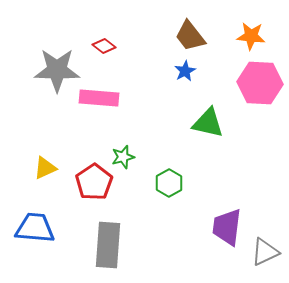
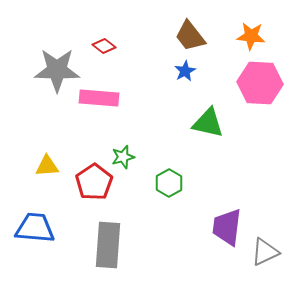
yellow triangle: moved 2 px right, 2 px up; rotated 20 degrees clockwise
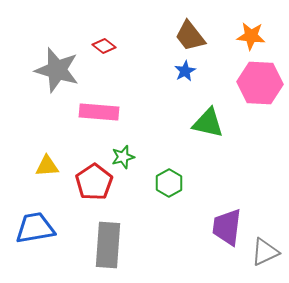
gray star: rotated 15 degrees clockwise
pink rectangle: moved 14 px down
blue trapezoid: rotated 15 degrees counterclockwise
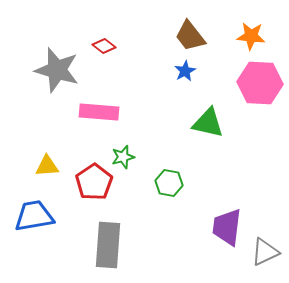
green hexagon: rotated 20 degrees counterclockwise
blue trapezoid: moved 1 px left, 12 px up
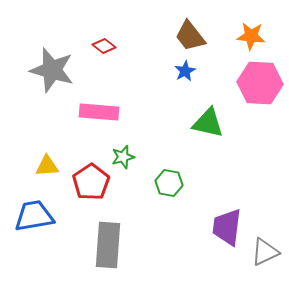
gray star: moved 5 px left
red pentagon: moved 3 px left
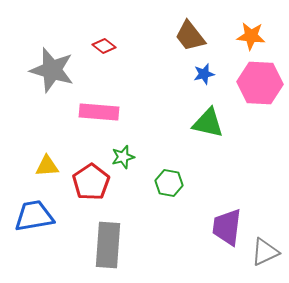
blue star: moved 19 px right, 3 px down; rotated 15 degrees clockwise
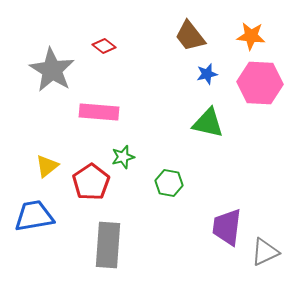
gray star: rotated 15 degrees clockwise
blue star: moved 3 px right
yellow triangle: rotated 35 degrees counterclockwise
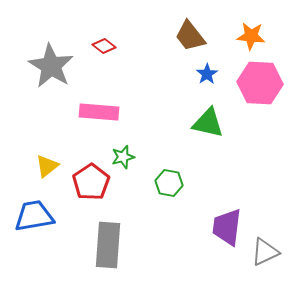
gray star: moved 1 px left, 4 px up
blue star: rotated 20 degrees counterclockwise
